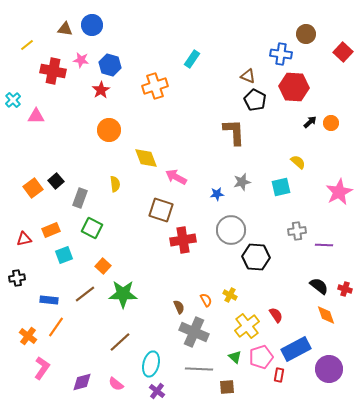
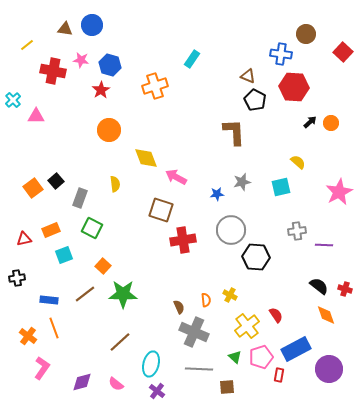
orange semicircle at (206, 300): rotated 24 degrees clockwise
orange line at (56, 327): moved 2 px left, 1 px down; rotated 55 degrees counterclockwise
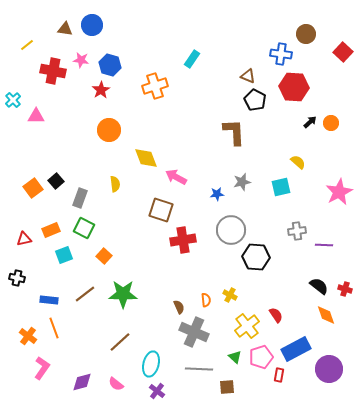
green square at (92, 228): moved 8 px left
orange square at (103, 266): moved 1 px right, 10 px up
black cross at (17, 278): rotated 21 degrees clockwise
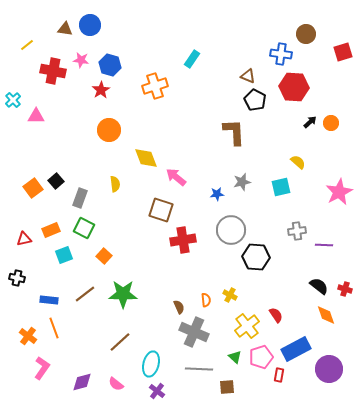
blue circle at (92, 25): moved 2 px left
red square at (343, 52): rotated 30 degrees clockwise
pink arrow at (176, 177): rotated 10 degrees clockwise
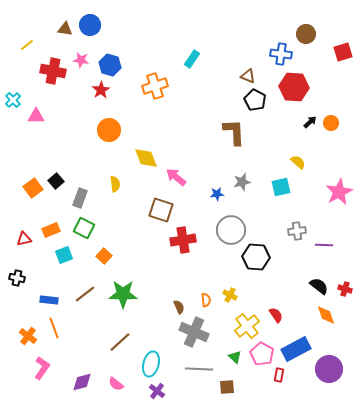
pink pentagon at (261, 357): moved 1 px right, 3 px up; rotated 25 degrees counterclockwise
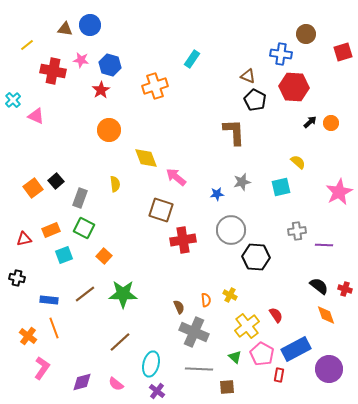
pink triangle at (36, 116): rotated 24 degrees clockwise
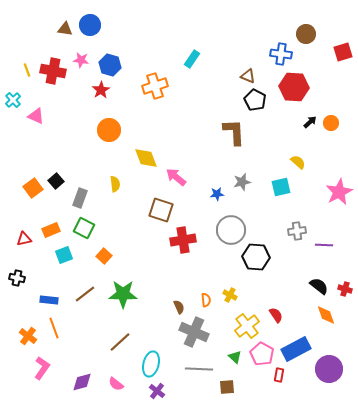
yellow line at (27, 45): moved 25 px down; rotated 72 degrees counterclockwise
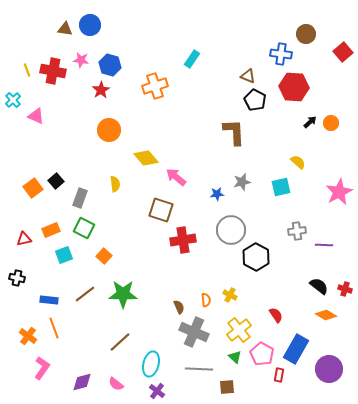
red square at (343, 52): rotated 24 degrees counterclockwise
yellow diamond at (146, 158): rotated 20 degrees counterclockwise
black hexagon at (256, 257): rotated 24 degrees clockwise
orange diamond at (326, 315): rotated 40 degrees counterclockwise
yellow cross at (247, 326): moved 8 px left, 4 px down
blue rectangle at (296, 349): rotated 32 degrees counterclockwise
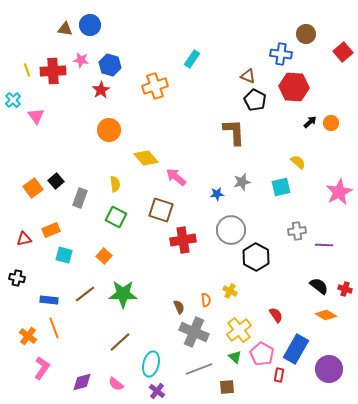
red cross at (53, 71): rotated 15 degrees counterclockwise
pink triangle at (36, 116): rotated 30 degrees clockwise
green square at (84, 228): moved 32 px right, 11 px up
cyan square at (64, 255): rotated 36 degrees clockwise
yellow cross at (230, 295): moved 4 px up
gray line at (199, 369): rotated 24 degrees counterclockwise
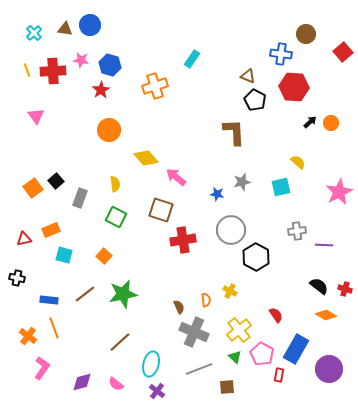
cyan cross at (13, 100): moved 21 px right, 67 px up
blue star at (217, 194): rotated 16 degrees clockwise
green star at (123, 294): rotated 12 degrees counterclockwise
